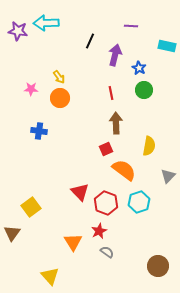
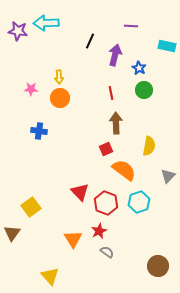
yellow arrow: rotated 32 degrees clockwise
orange triangle: moved 3 px up
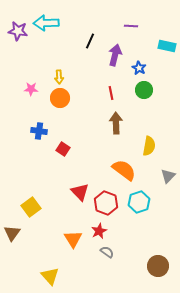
red square: moved 43 px left; rotated 32 degrees counterclockwise
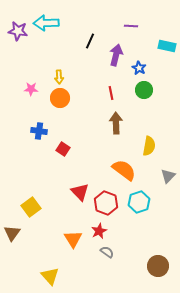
purple arrow: moved 1 px right
